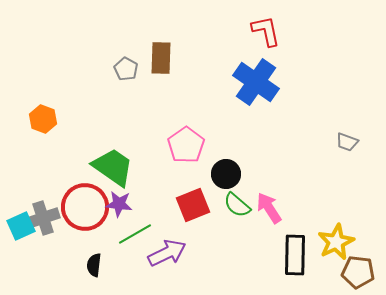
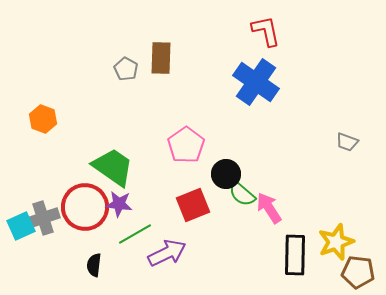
green semicircle: moved 5 px right, 11 px up
yellow star: rotated 6 degrees clockwise
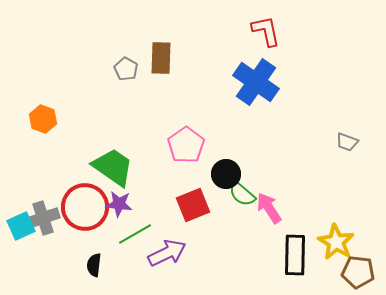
yellow star: rotated 21 degrees counterclockwise
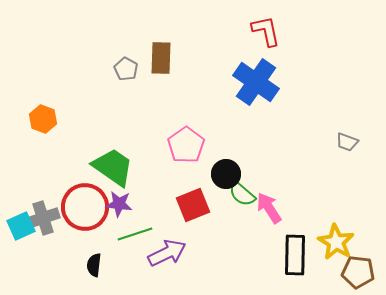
green line: rotated 12 degrees clockwise
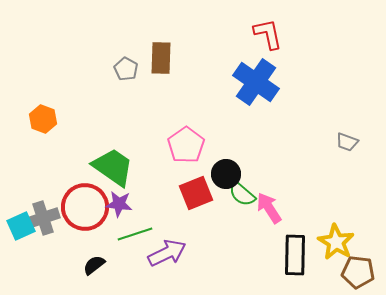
red L-shape: moved 2 px right, 3 px down
red square: moved 3 px right, 12 px up
black semicircle: rotated 45 degrees clockwise
